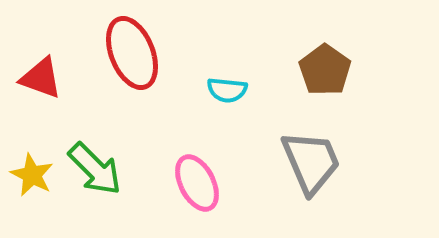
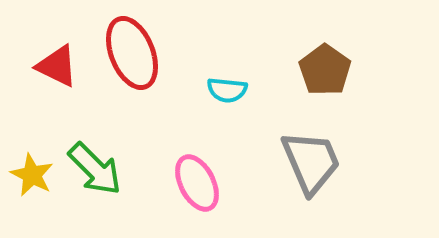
red triangle: moved 16 px right, 12 px up; rotated 6 degrees clockwise
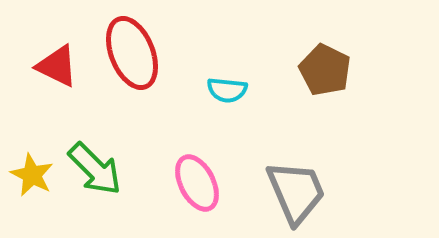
brown pentagon: rotated 9 degrees counterclockwise
gray trapezoid: moved 15 px left, 30 px down
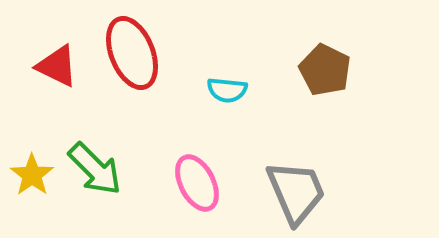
yellow star: rotated 9 degrees clockwise
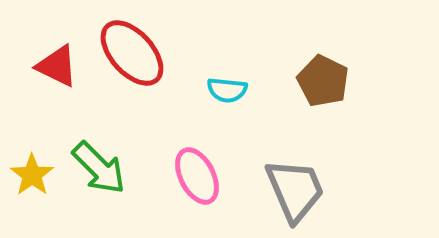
red ellipse: rotated 20 degrees counterclockwise
brown pentagon: moved 2 px left, 11 px down
green arrow: moved 4 px right, 1 px up
pink ellipse: moved 7 px up
gray trapezoid: moved 1 px left, 2 px up
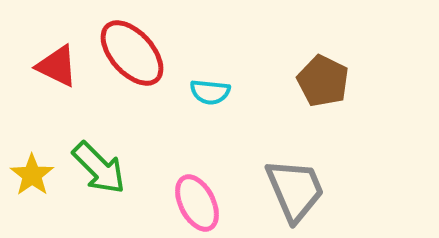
cyan semicircle: moved 17 px left, 2 px down
pink ellipse: moved 27 px down
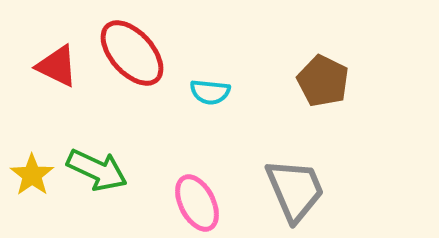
green arrow: moved 2 px left, 2 px down; rotated 20 degrees counterclockwise
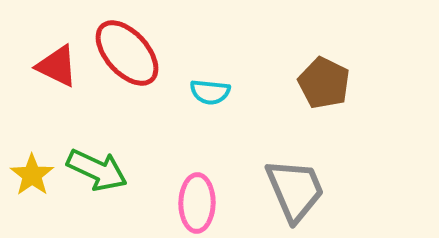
red ellipse: moved 5 px left
brown pentagon: moved 1 px right, 2 px down
pink ellipse: rotated 28 degrees clockwise
